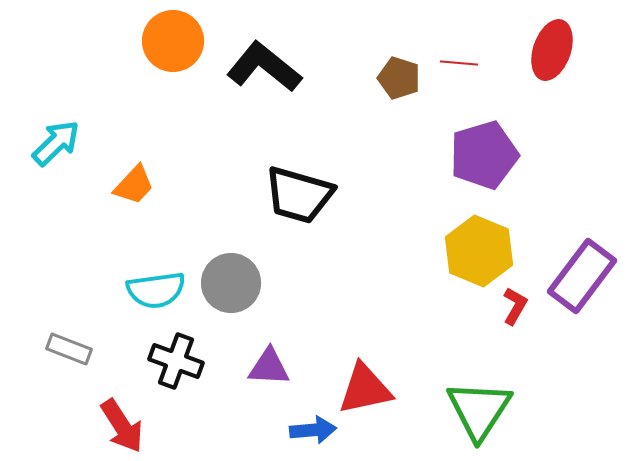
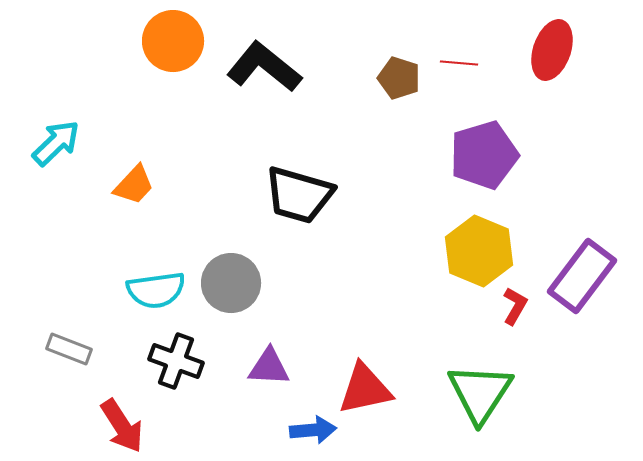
green triangle: moved 1 px right, 17 px up
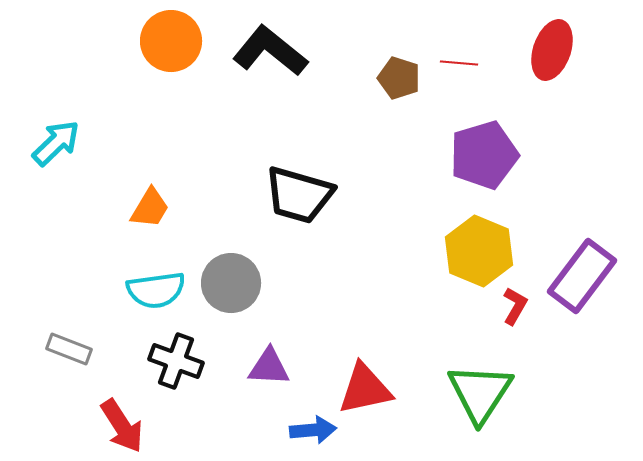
orange circle: moved 2 px left
black L-shape: moved 6 px right, 16 px up
orange trapezoid: moved 16 px right, 23 px down; rotated 12 degrees counterclockwise
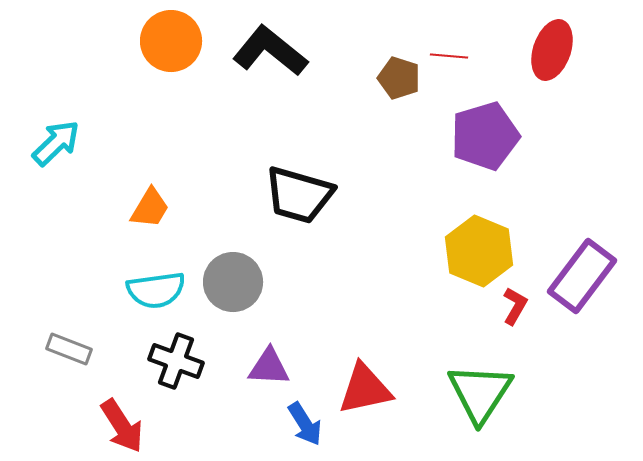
red line: moved 10 px left, 7 px up
purple pentagon: moved 1 px right, 19 px up
gray circle: moved 2 px right, 1 px up
blue arrow: moved 8 px left, 6 px up; rotated 63 degrees clockwise
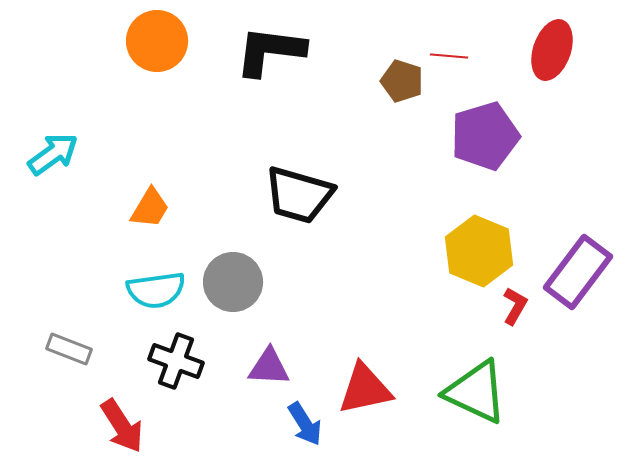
orange circle: moved 14 px left
black L-shape: rotated 32 degrees counterclockwise
brown pentagon: moved 3 px right, 3 px down
cyan arrow: moved 3 px left, 11 px down; rotated 8 degrees clockwise
purple rectangle: moved 4 px left, 4 px up
green triangle: moved 4 px left, 1 px up; rotated 38 degrees counterclockwise
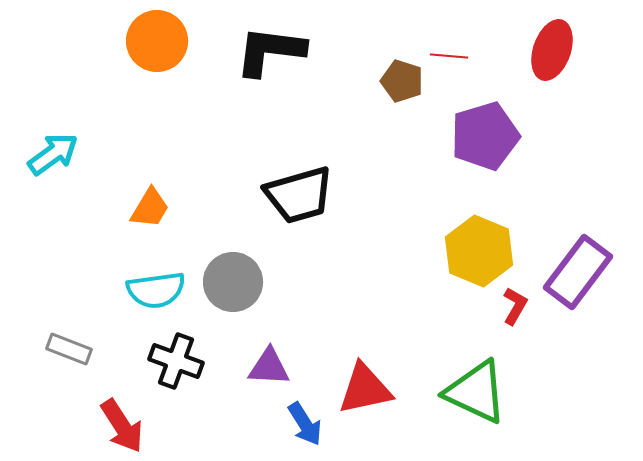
black trapezoid: rotated 32 degrees counterclockwise
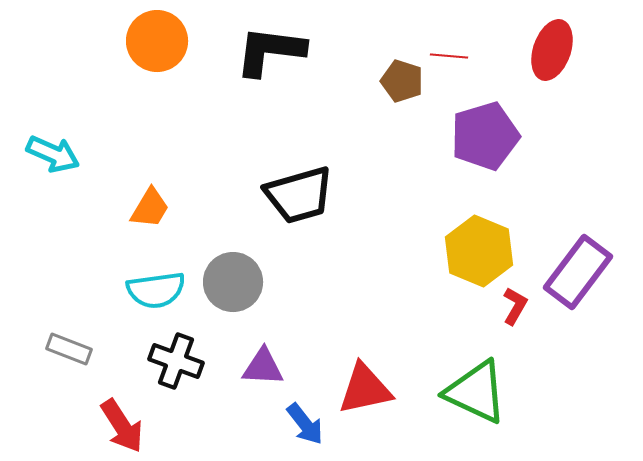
cyan arrow: rotated 60 degrees clockwise
purple triangle: moved 6 px left
blue arrow: rotated 6 degrees counterclockwise
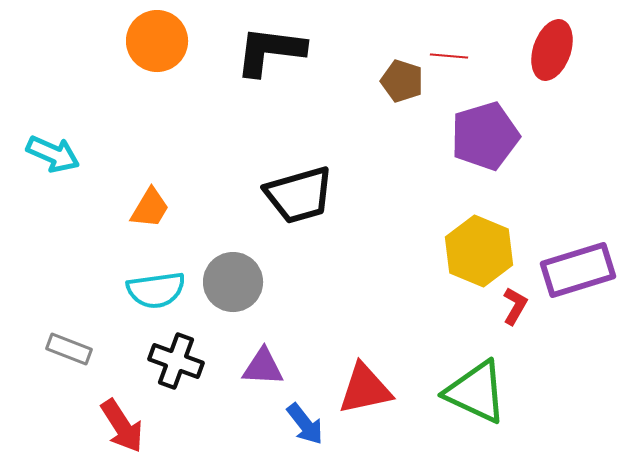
purple rectangle: moved 2 px up; rotated 36 degrees clockwise
